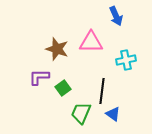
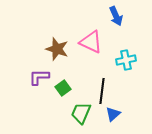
pink triangle: rotated 25 degrees clockwise
blue triangle: rotated 42 degrees clockwise
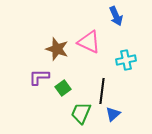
pink triangle: moved 2 px left
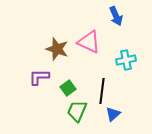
green square: moved 5 px right
green trapezoid: moved 4 px left, 2 px up
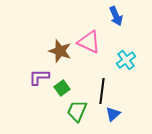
brown star: moved 3 px right, 2 px down
cyan cross: rotated 24 degrees counterclockwise
green square: moved 6 px left
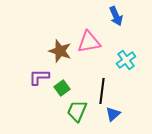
pink triangle: rotated 35 degrees counterclockwise
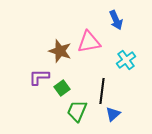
blue arrow: moved 4 px down
